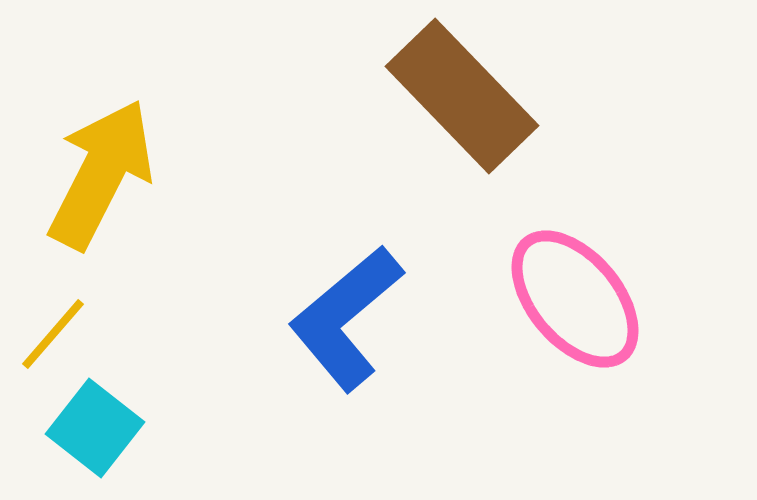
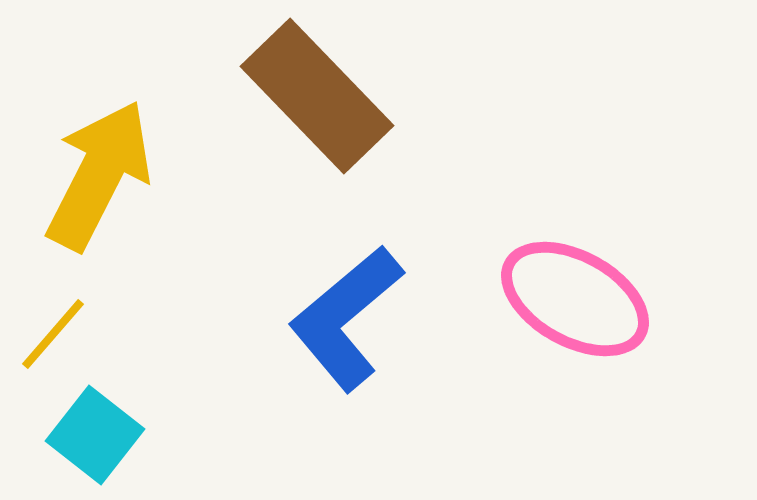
brown rectangle: moved 145 px left
yellow arrow: moved 2 px left, 1 px down
pink ellipse: rotated 21 degrees counterclockwise
cyan square: moved 7 px down
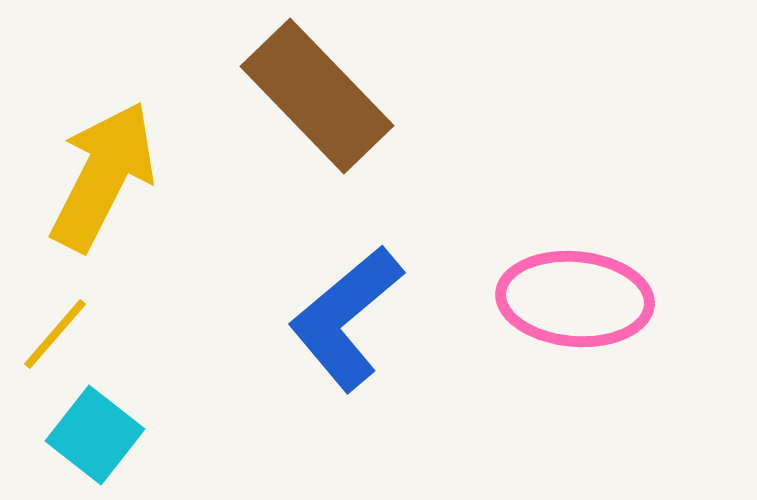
yellow arrow: moved 4 px right, 1 px down
pink ellipse: rotated 24 degrees counterclockwise
yellow line: moved 2 px right
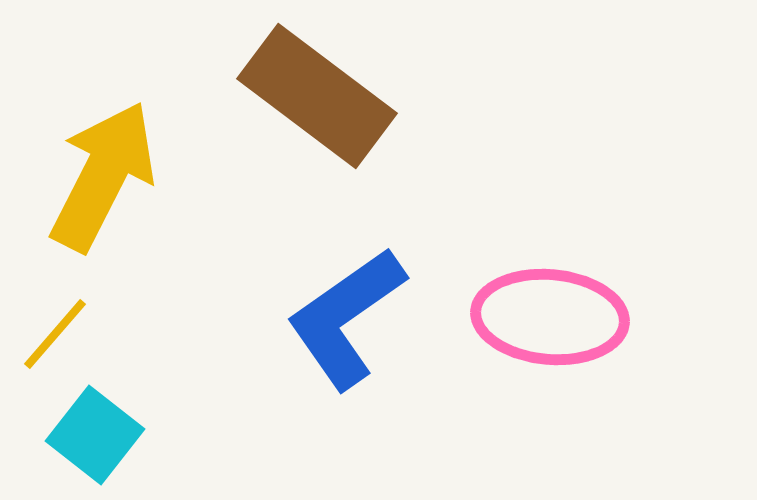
brown rectangle: rotated 9 degrees counterclockwise
pink ellipse: moved 25 px left, 18 px down
blue L-shape: rotated 5 degrees clockwise
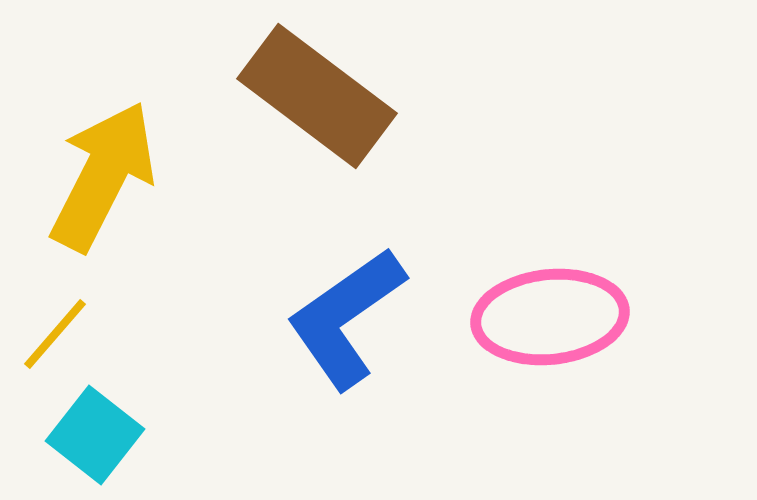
pink ellipse: rotated 11 degrees counterclockwise
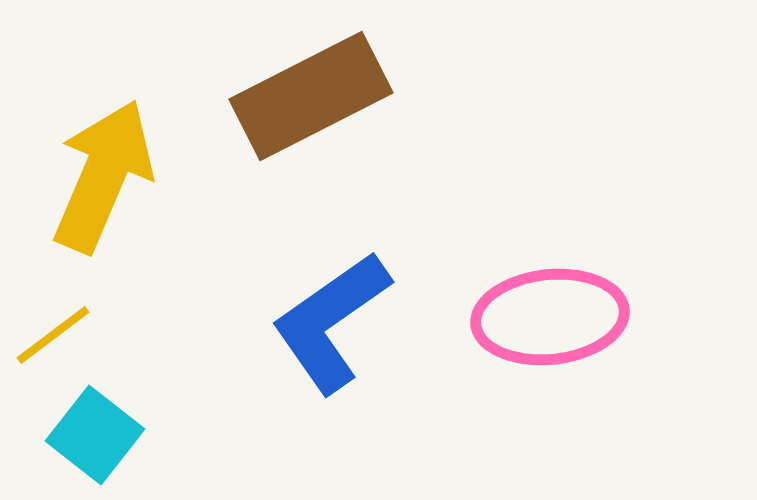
brown rectangle: moved 6 px left; rotated 64 degrees counterclockwise
yellow arrow: rotated 4 degrees counterclockwise
blue L-shape: moved 15 px left, 4 px down
yellow line: moved 2 px left, 1 px down; rotated 12 degrees clockwise
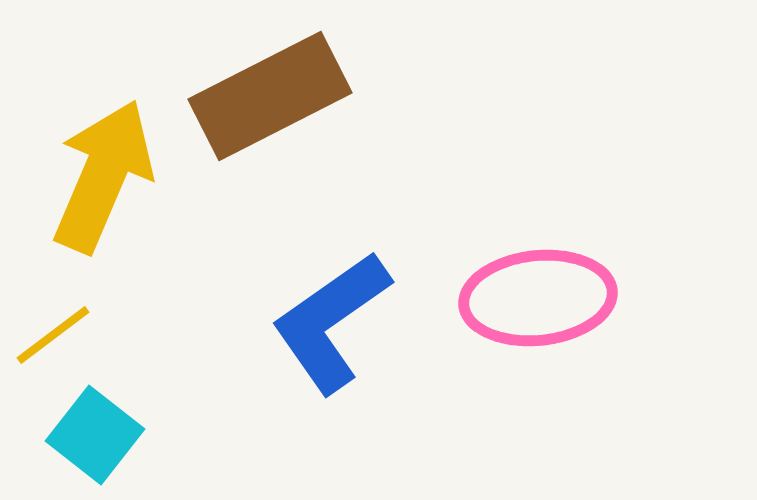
brown rectangle: moved 41 px left
pink ellipse: moved 12 px left, 19 px up
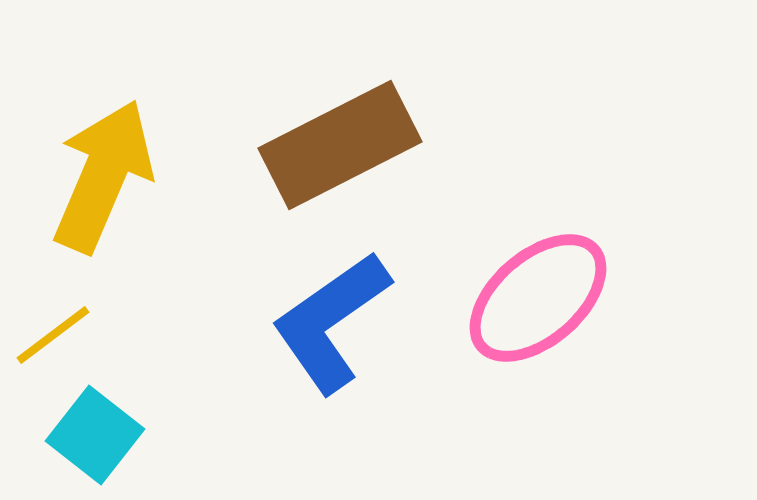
brown rectangle: moved 70 px right, 49 px down
pink ellipse: rotated 35 degrees counterclockwise
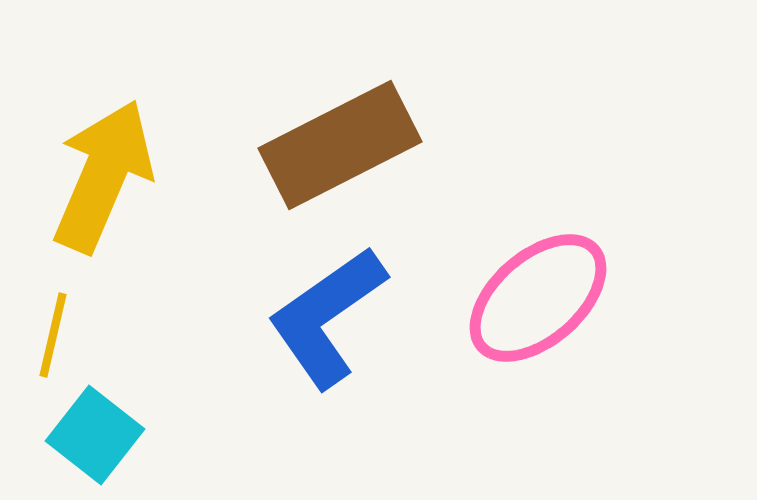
blue L-shape: moved 4 px left, 5 px up
yellow line: rotated 40 degrees counterclockwise
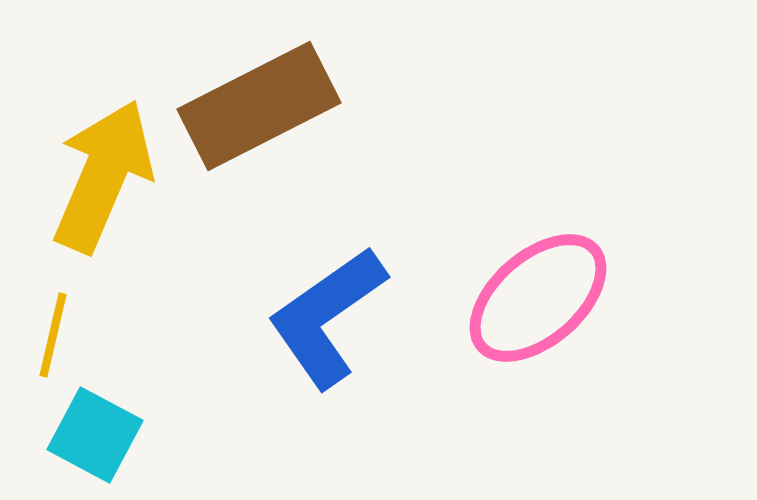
brown rectangle: moved 81 px left, 39 px up
cyan square: rotated 10 degrees counterclockwise
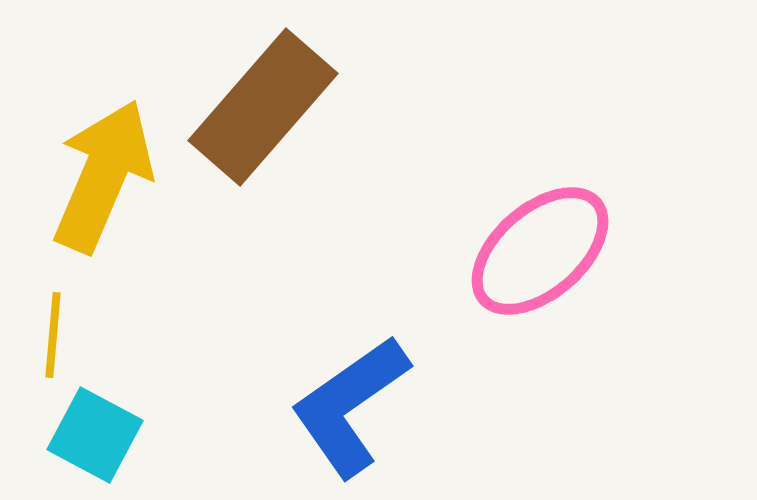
brown rectangle: moved 4 px right, 1 px down; rotated 22 degrees counterclockwise
pink ellipse: moved 2 px right, 47 px up
blue L-shape: moved 23 px right, 89 px down
yellow line: rotated 8 degrees counterclockwise
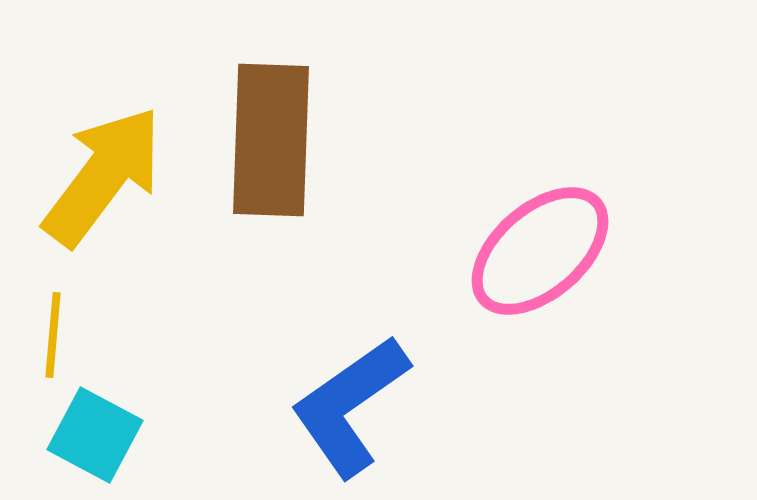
brown rectangle: moved 8 px right, 33 px down; rotated 39 degrees counterclockwise
yellow arrow: rotated 14 degrees clockwise
